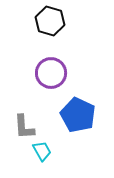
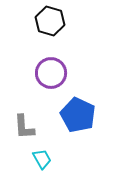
cyan trapezoid: moved 8 px down
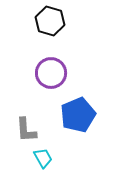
blue pentagon: rotated 24 degrees clockwise
gray L-shape: moved 2 px right, 3 px down
cyan trapezoid: moved 1 px right, 1 px up
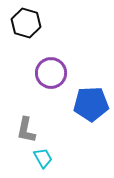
black hexagon: moved 24 px left, 2 px down
blue pentagon: moved 13 px right, 11 px up; rotated 20 degrees clockwise
gray L-shape: rotated 16 degrees clockwise
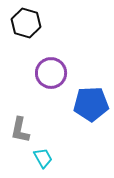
gray L-shape: moved 6 px left
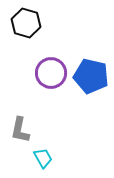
blue pentagon: moved 28 px up; rotated 16 degrees clockwise
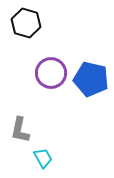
blue pentagon: moved 3 px down
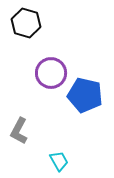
blue pentagon: moved 6 px left, 16 px down
gray L-shape: moved 1 px left, 1 px down; rotated 16 degrees clockwise
cyan trapezoid: moved 16 px right, 3 px down
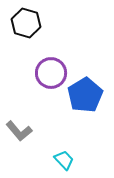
blue pentagon: rotated 28 degrees clockwise
gray L-shape: rotated 68 degrees counterclockwise
cyan trapezoid: moved 5 px right, 1 px up; rotated 15 degrees counterclockwise
